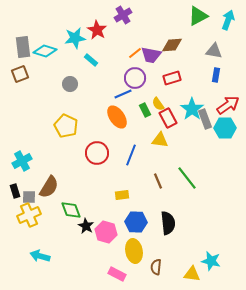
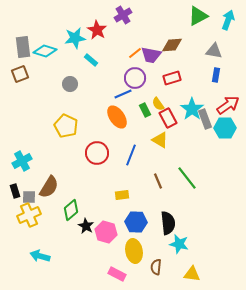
yellow triangle at (160, 140): rotated 24 degrees clockwise
green diamond at (71, 210): rotated 70 degrees clockwise
cyan star at (211, 261): moved 32 px left, 17 px up
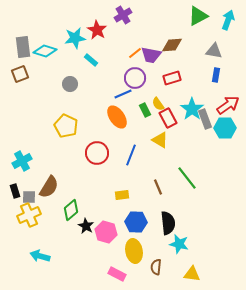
brown line at (158, 181): moved 6 px down
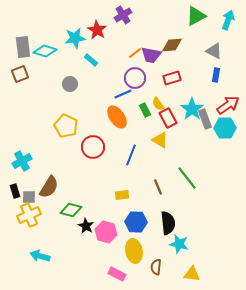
green triangle at (198, 16): moved 2 px left
gray triangle at (214, 51): rotated 18 degrees clockwise
red circle at (97, 153): moved 4 px left, 6 px up
green diamond at (71, 210): rotated 55 degrees clockwise
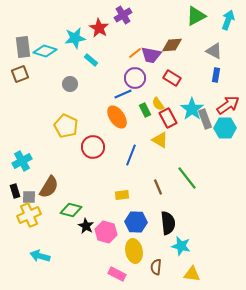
red star at (97, 30): moved 2 px right, 2 px up
red rectangle at (172, 78): rotated 48 degrees clockwise
cyan star at (179, 244): moved 2 px right, 2 px down
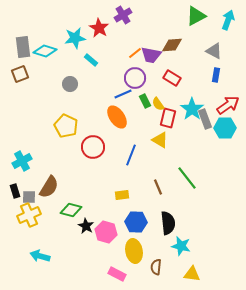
green rectangle at (145, 110): moved 9 px up
red rectangle at (168, 118): rotated 42 degrees clockwise
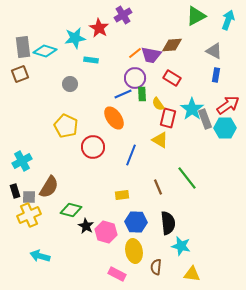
cyan rectangle at (91, 60): rotated 32 degrees counterclockwise
green rectangle at (145, 101): moved 3 px left, 7 px up; rotated 24 degrees clockwise
orange ellipse at (117, 117): moved 3 px left, 1 px down
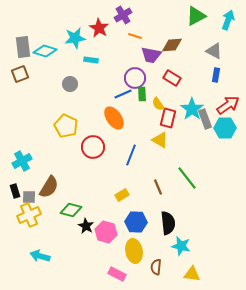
orange line at (135, 53): moved 17 px up; rotated 56 degrees clockwise
yellow rectangle at (122, 195): rotated 24 degrees counterclockwise
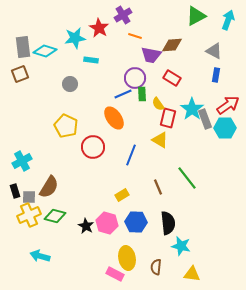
green diamond at (71, 210): moved 16 px left, 6 px down
pink hexagon at (106, 232): moved 1 px right, 9 px up
yellow ellipse at (134, 251): moved 7 px left, 7 px down
pink rectangle at (117, 274): moved 2 px left
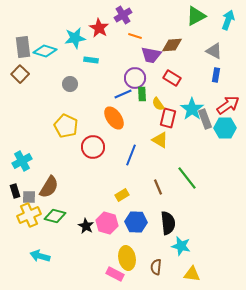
brown square at (20, 74): rotated 24 degrees counterclockwise
